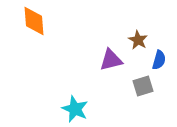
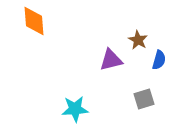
gray square: moved 1 px right, 13 px down
cyan star: rotated 28 degrees counterclockwise
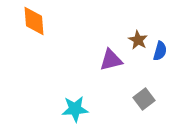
blue semicircle: moved 1 px right, 9 px up
gray square: rotated 20 degrees counterclockwise
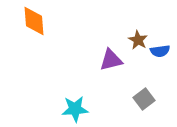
blue semicircle: rotated 66 degrees clockwise
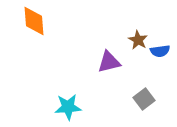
purple triangle: moved 2 px left, 2 px down
cyan star: moved 7 px left, 2 px up
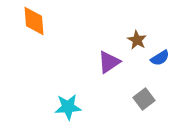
brown star: moved 1 px left
blue semicircle: moved 7 px down; rotated 24 degrees counterclockwise
purple triangle: rotated 20 degrees counterclockwise
